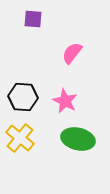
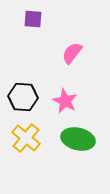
yellow cross: moved 6 px right
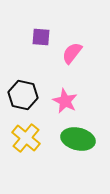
purple square: moved 8 px right, 18 px down
black hexagon: moved 2 px up; rotated 8 degrees clockwise
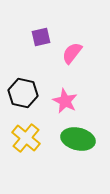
purple square: rotated 18 degrees counterclockwise
black hexagon: moved 2 px up
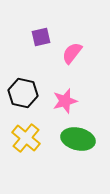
pink star: rotated 30 degrees clockwise
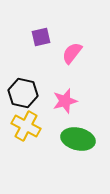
yellow cross: moved 12 px up; rotated 12 degrees counterclockwise
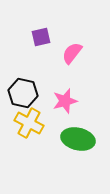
yellow cross: moved 3 px right, 3 px up
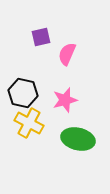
pink semicircle: moved 5 px left, 1 px down; rotated 15 degrees counterclockwise
pink star: moved 1 px up
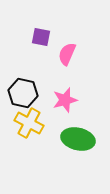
purple square: rotated 24 degrees clockwise
